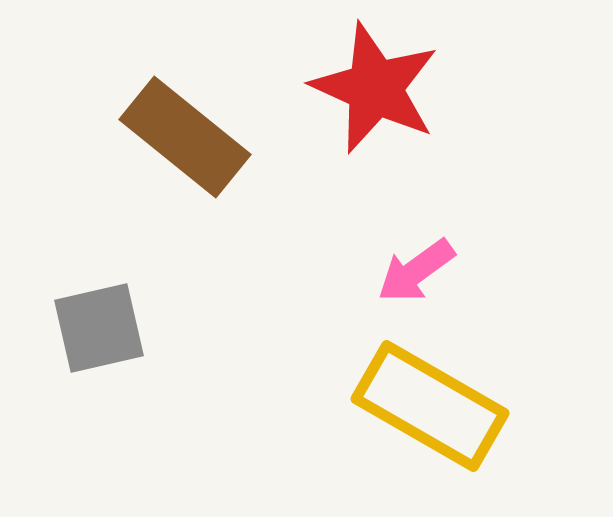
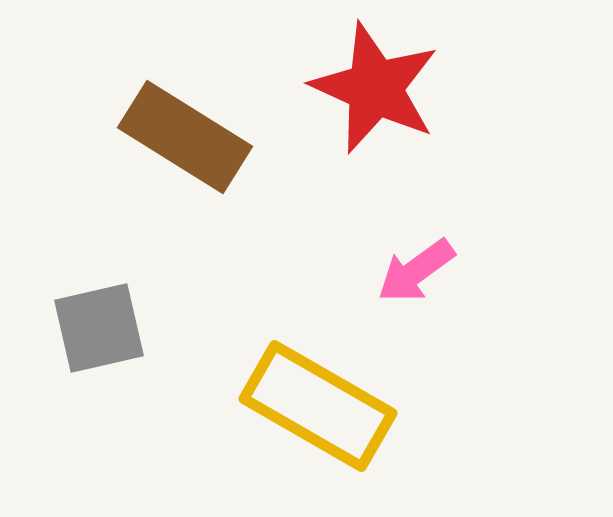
brown rectangle: rotated 7 degrees counterclockwise
yellow rectangle: moved 112 px left
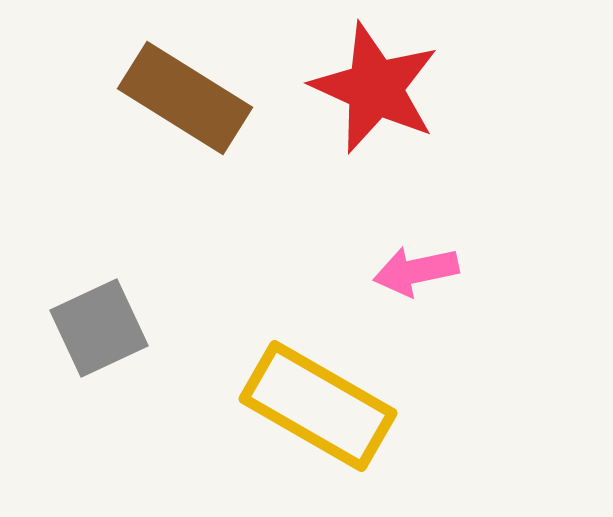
brown rectangle: moved 39 px up
pink arrow: rotated 24 degrees clockwise
gray square: rotated 12 degrees counterclockwise
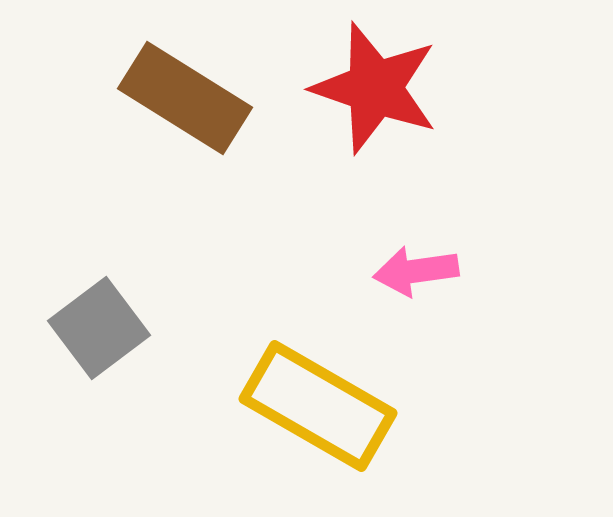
red star: rotated 5 degrees counterclockwise
pink arrow: rotated 4 degrees clockwise
gray square: rotated 12 degrees counterclockwise
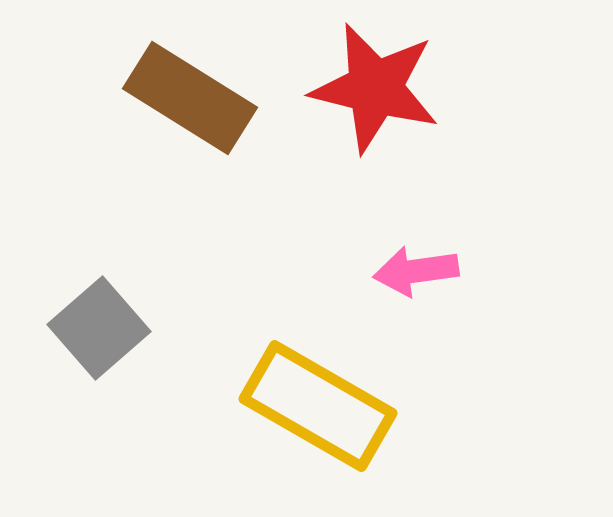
red star: rotated 5 degrees counterclockwise
brown rectangle: moved 5 px right
gray square: rotated 4 degrees counterclockwise
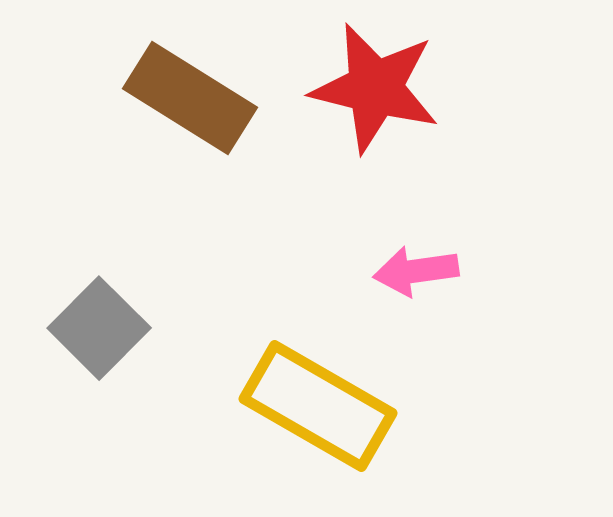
gray square: rotated 4 degrees counterclockwise
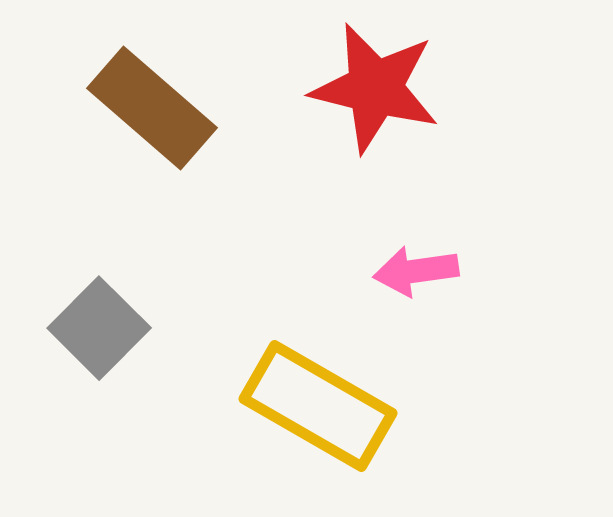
brown rectangle: moved 38 px left, 10 px down; rotated 9 degrees clockwise
